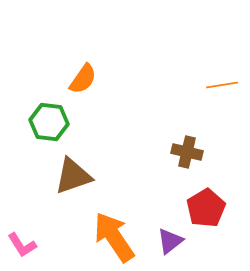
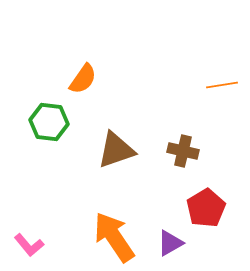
brown cross: moved 4 px left, 1 px up
brown triangle: moved 43 px right, 26 px up
purple triangle: moved 2 px down; rotated 8 degrees clockwise
pink L-shape: moved 7 px right; rotated 8 degrees counterclockwise
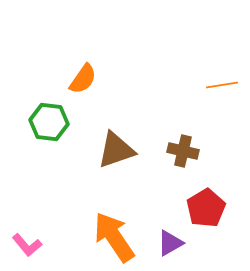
pink L-shape: moved 2 px left
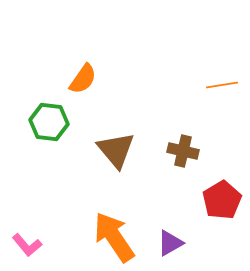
brown triangle: rotated 51 degrees counterclockwise
red pentagon: moved 16 px right, 8 px up
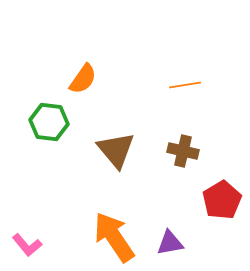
orange line: moved 37 px left
purple triangle: rotated 20 degrees clockwise
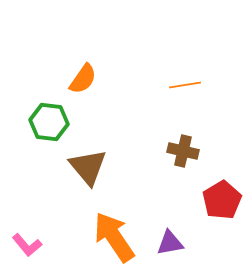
brown triangle: moved 28 px left, 17 px down
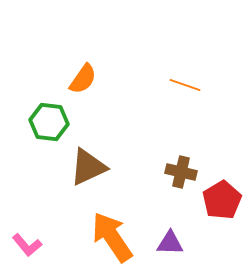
orange line: rotated 28 degrees clockwise
brown cross: moved 2 px left, 21 px down
brown triangle: rotated 45 degrees clockwise
orange arrow: moved 2 px left
purple triangle: rotated 12 degrees clockwise
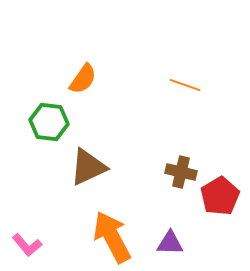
red pentagon: moved 2 px left, 4 px up
orange arrow: rotated 6 degrees clockwise
